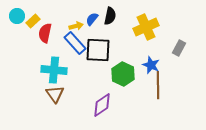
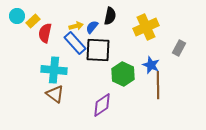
blue semicircle: moved 8 px down
brown triangle: rotated 18 degrees counterclockwise
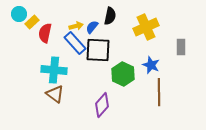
cyan circle: moved 2 px right, 2 px up
yellow rectangle: moved 1 px left, 1 px down
gray rectangle: moved 2 px right, 1 px up; rotated 28 degrees counterclockwise
brown line: moved 1 px right, 7 px down
purple diamond: rotated 15 degrees counterclockwise
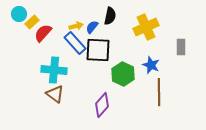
red semicircle: moved 2 px left; rotated 30 degrees clockwise
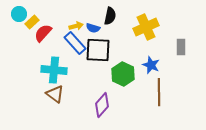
blue semicircle: moved 1 px right, 1 px down; rotated 112 degrees counterclockwise
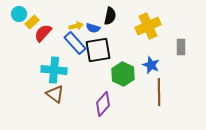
yellow cross: moved 2 px right, 1 px up
black square: rotated 12 degrees counterclockwise
purple diamond: moved 1 px right, 1 px up
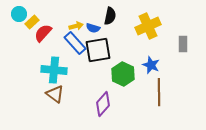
gray rectangle: moved 2 px right, 3 px up
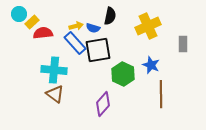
red semicircle: rotated 42 degrees clockwise
brown line: moved 2 px right, 2 px down
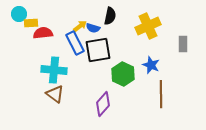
yellow rectangle: moved 1 px left, 1 px down; rotated 40 degrees clockwise
yellow arrow: moved 4 px right; rotated 24 degrees counterclockwise
blue rectangle: rotated 15 degrees clockwise
